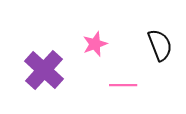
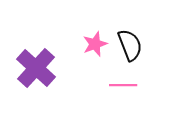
black semicircle: moved 30 px left
purple cross: moved 8 px left, 2 px up
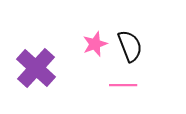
black semicircle: moved 1 px down
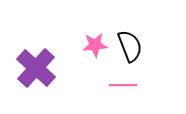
pink star: moved 1 px down; rotated 15 degrees clockwise
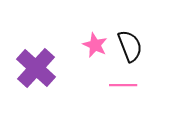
pink star: rotated 30 degrees clockwise
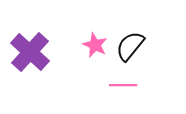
black semicircle: rotated 120 degrees counterclockwise
purple cross: moved 6 px left, 16 px up
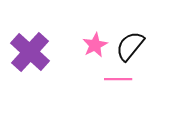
pink star: rotated 20 degrees clockwise
pink line: moved 5 px left, 6 px up
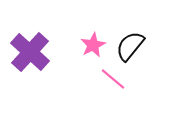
pink star: moved 2 px left
pink line: moved 5 px left; rotated 40 degrees clockwise
